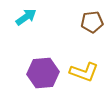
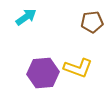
yellow L-shape: moved 6 px left, 4 px up
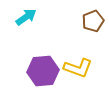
brown pentagon: moved 1 px right, 1 px up; rotated 15 degrees counterclockwise
purple hexagon: moved 2 px up
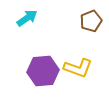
cyan arrow: moved 1 px right, 1 px down
brown pentagon: moved 2 px left
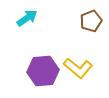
yellow L-shape: rotated 20 degrees clockwise
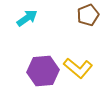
brown pentagon: moved 3 px left, 6 px up
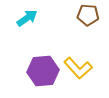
brown pentagon: rotated 25 degrees clockwise
yellow L-shape: rotated 8 degrees clockwise
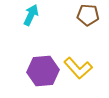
cyan arrow: moved 4 px right, 3 px up; rotated 30 degrees counterclockwise
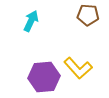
cyan arrow: moved 6 px down
purple hexagon: moved 1 px right, 6 px down
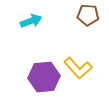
cyan arrow: rotated 45 degrees clockwise
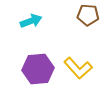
purple hexagon: moved 6 px left, 8 px up
